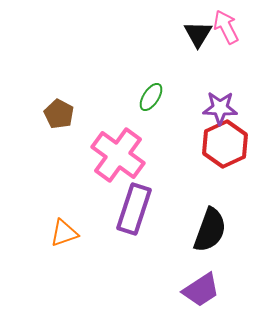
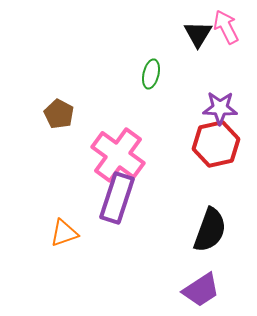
green ellipse: moved 23 px up; rotated 20 degrees counterclockwise
red hexagon: moved 9 px left; rotated 12 degrees clockwise
purple rectangle: moved 17 px left, 11 px up
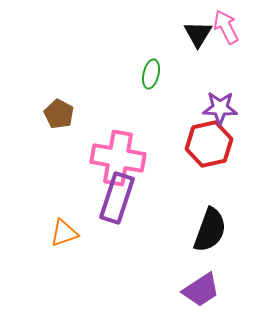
red hexagon: moved 7 px left
pink cross: moved 3 px down; rotated 26 degrees counterclockwise
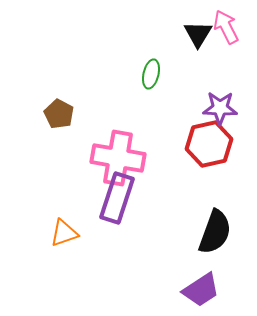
black semicircle: moved 5 px right, 2 px down
